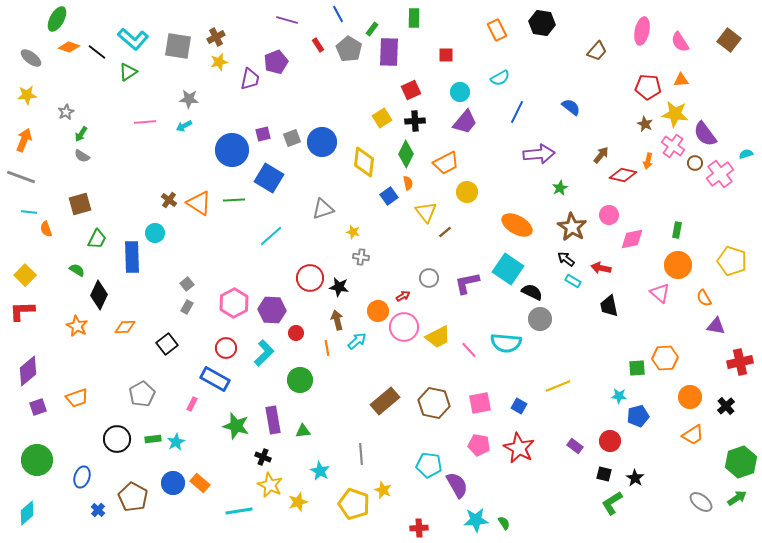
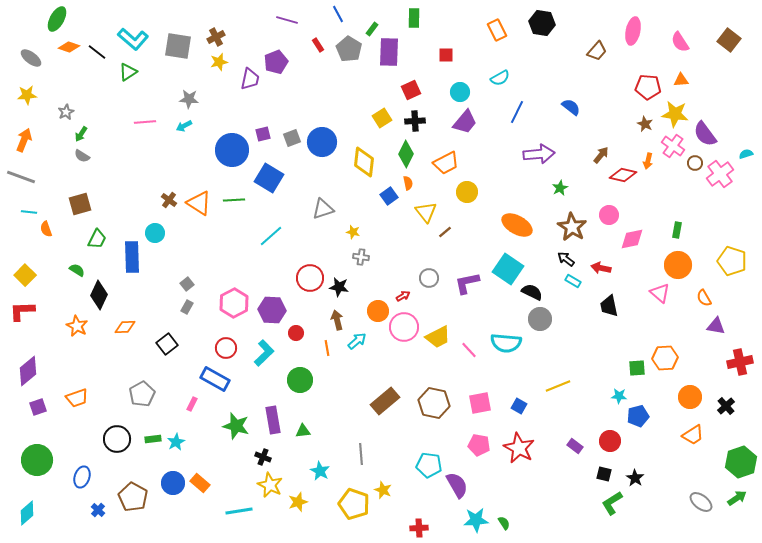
pink ellipse at (642, 31): moved 9 px left
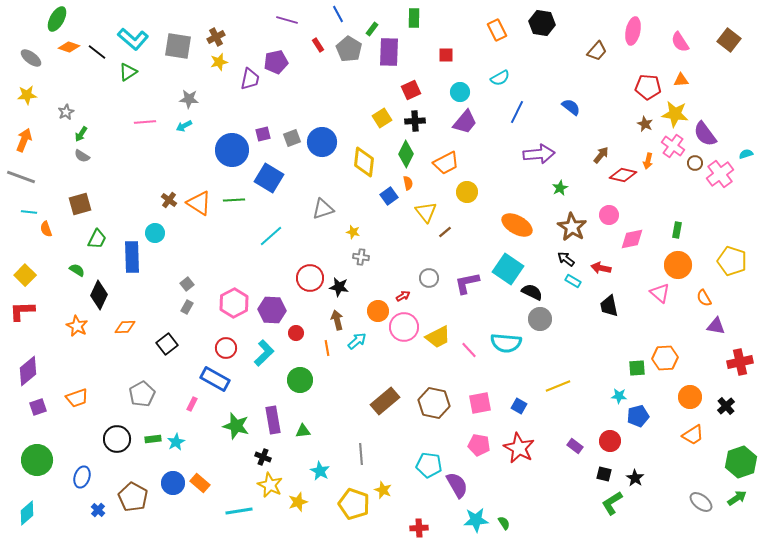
purple pentagon at (276, 62): rotated 10 degrees clockwise
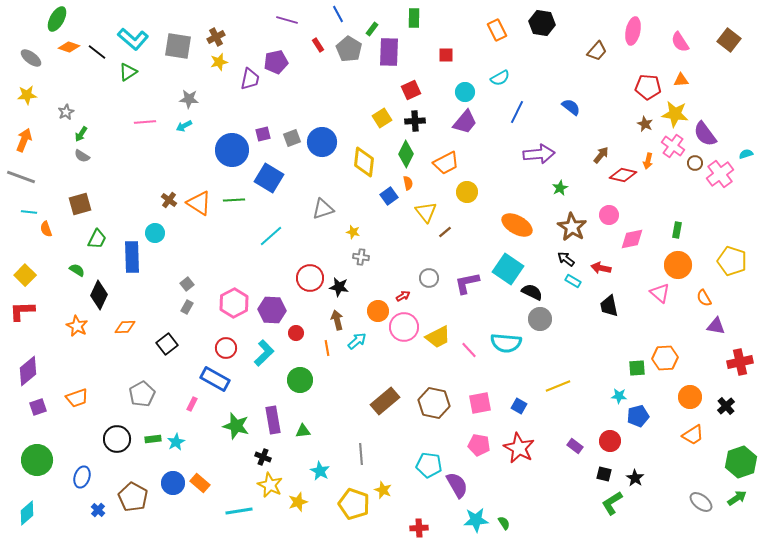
cyan circle at (460, 92): moved 5 px right
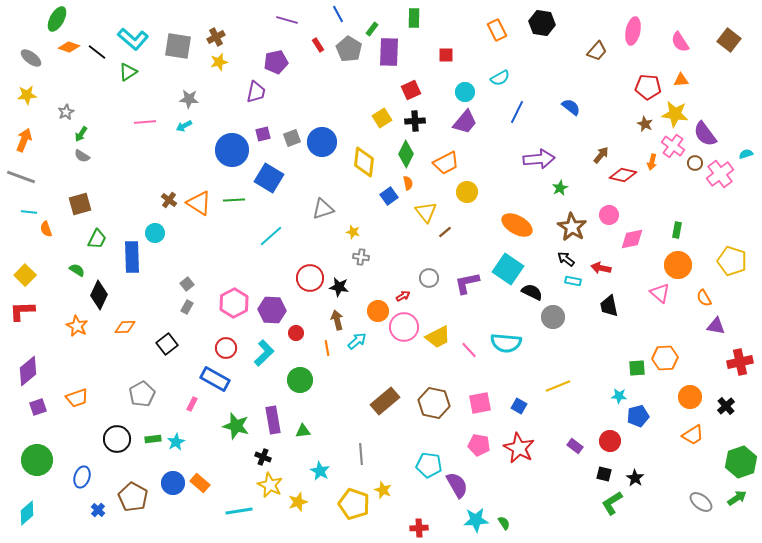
purple trapezoid at (250, 79): moved 6 px right, 13 px down
purple arrow at (539, 154): moved 5 px down
orange arrow at (648, 161): moved 4 px right, 1 px down
cyan rectangle at (573, 281): rotated 21 degrees counterclockwise
gray circle at (540, 319): moved 13 px right, 2 px up
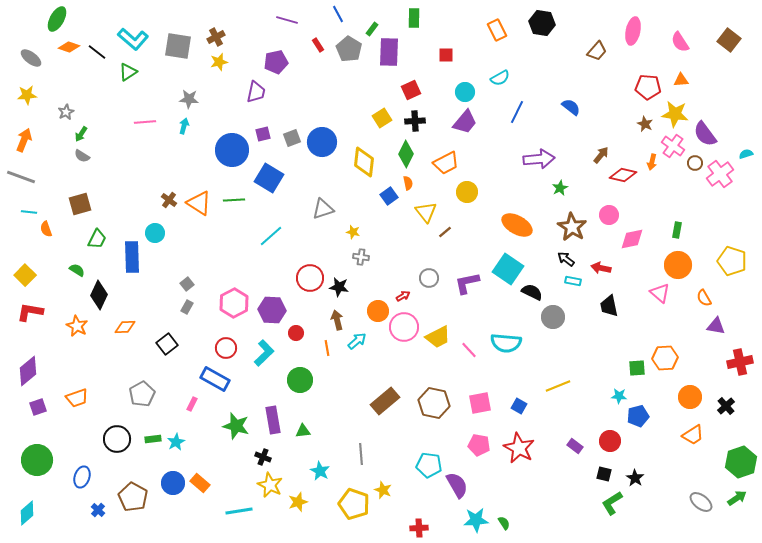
cyan arrow at (184, 126): rotated 133 degrees clockwise
red L-shape at (22, 311): moved 8 px right, 1 px down; rotated 12 degrees clockwise
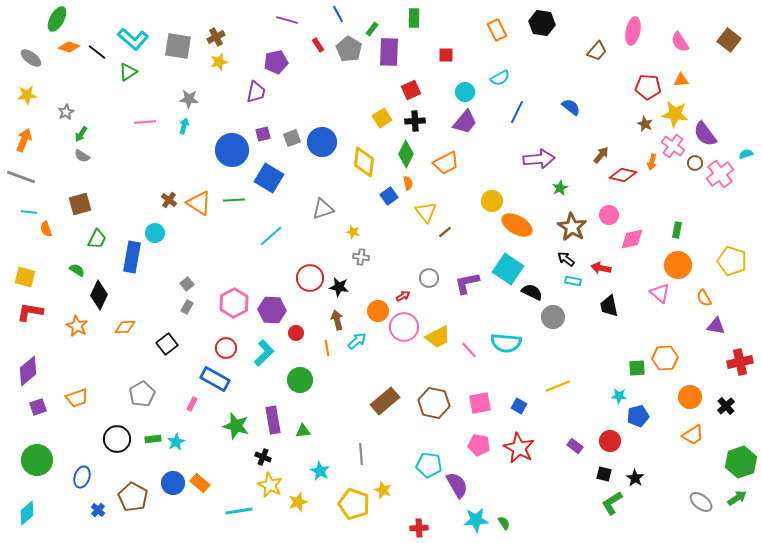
yellow circle at (467, 192): moved 25 px right, 9 px down
blue rectangle at (132, 257): rotated 12 degrees clockwise
yellow square at (25, 275): moved 2 px down; rotated 30 degrees counterclockwise
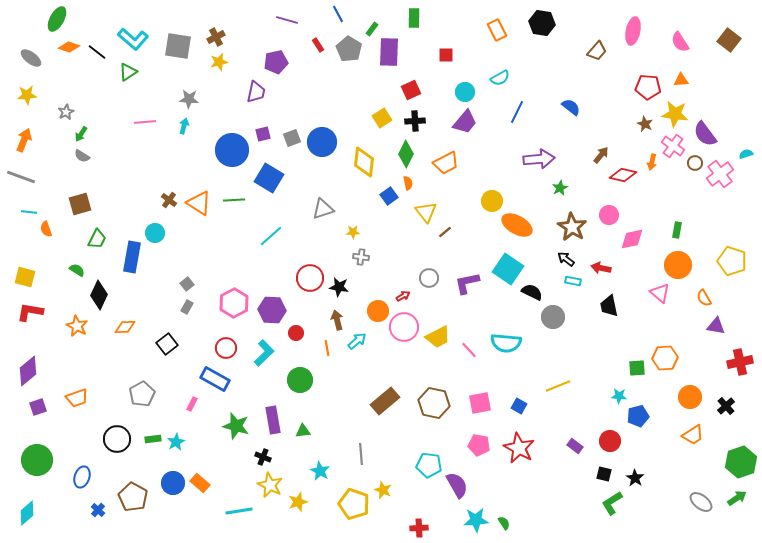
yellow star at (353, 232): rotated 16 degrees counterclockwise
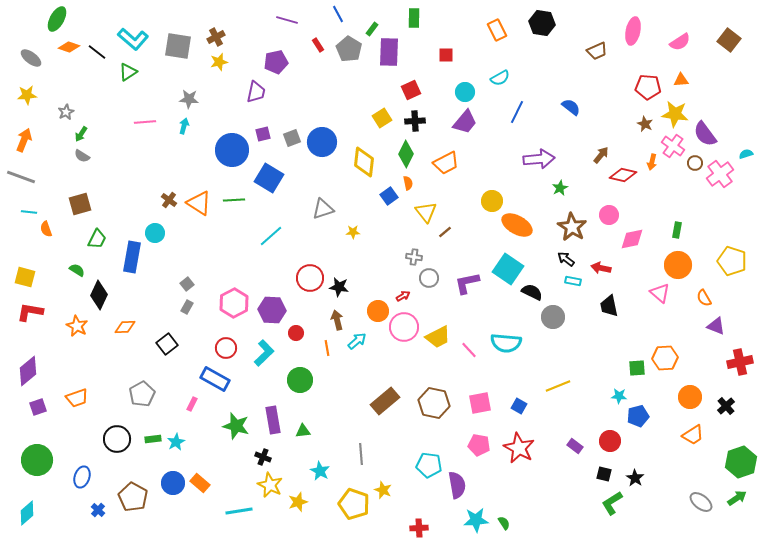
pink semicircle at (680, 42): rotated 90 degrees counterclockwise
brown trapezoid at (597, 51): rotated 25 degrees clockwise
gray cross at (361, 257): moved 53 px right
purple triangle at (716, 326): rotated 12 degrees clockwise
purple semicircle at (457, 485): rotated 20 degrees clockwise
